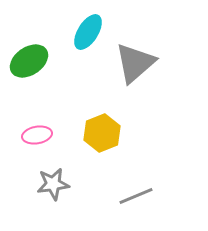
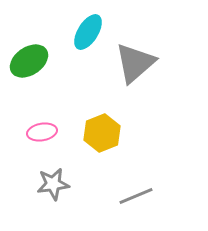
pink ellipse: moved 5 px right, 3 px up
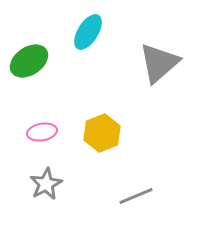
gray triangle: moved 24 px right
gray star: moved 7 px left; rotated 20 degrees counterclockwise
